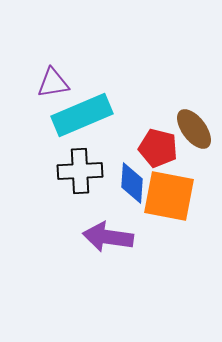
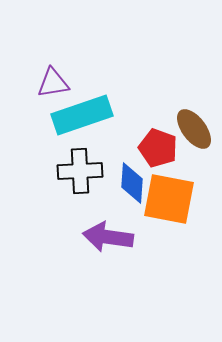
cyan rectangle: rotated 4 degrees clockwise
red pentagon: rotated 6 degrees clockwise
orange square: moved 3 px down
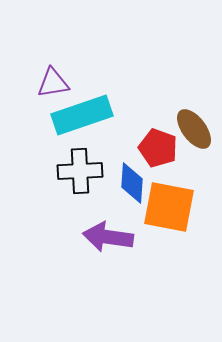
orange square: moved 8 px down
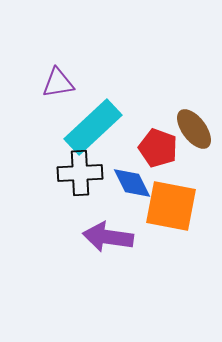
purple triangle: moved 5 px right
cyan rectangle: moved 11 px right, 12 px down; rotated 24 degrees counterclockwise
black cross: moved 2 px down
blue diamond: rotated 30 degrees counterclockwise
orange square: moved 2 px right, 1 px up
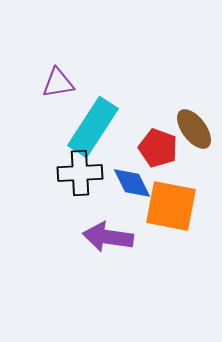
cyan rectangle: rotated 14 degrees counterclockwise
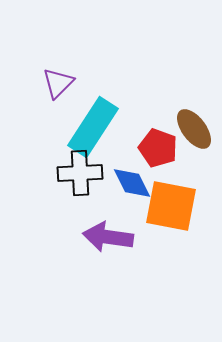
purple triangle: rotated 36 degrees counterclockwise
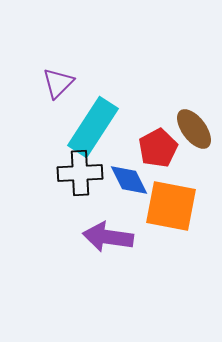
red pentagon: rotated 24 degrees clockwise
blue diamond: moved 3 px left, 3 px up
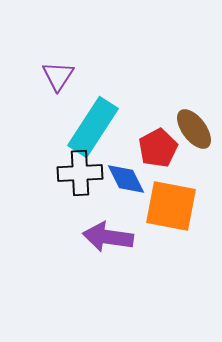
purple triangle: moved 7 px up; rotated 12 degrees counterclockwise
blue diamond: moved 3 px left, 1 px up
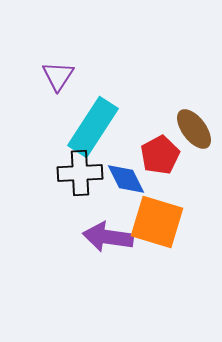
red pentagon: moved 2 px right, 7 px down
orange square: moved 14 px left, 16 px down; rotated 6 degrees clockwise
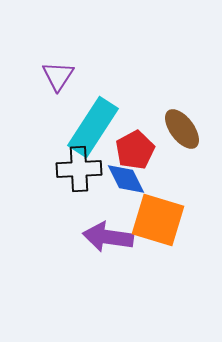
brown ellipse: moved 12 px left
red pentagon: moved 25 px left, 5 px up
black cross: moved 1 px left, 4 px up
orange square: moved 1 px right, 2 px up
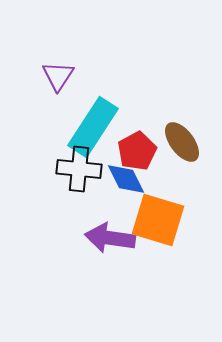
brown ellipse: moved 13 px down
red pentagon: moved 2 px right, 1 px down
black cross: rotated 9 degrees clockwise
purple arrow: moved 2 px right, 1 px down
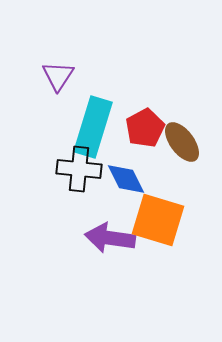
cyan rectangle: rotated 16 degrees counterclockwise
red pentagon: moved 8 px right, 23 px up
